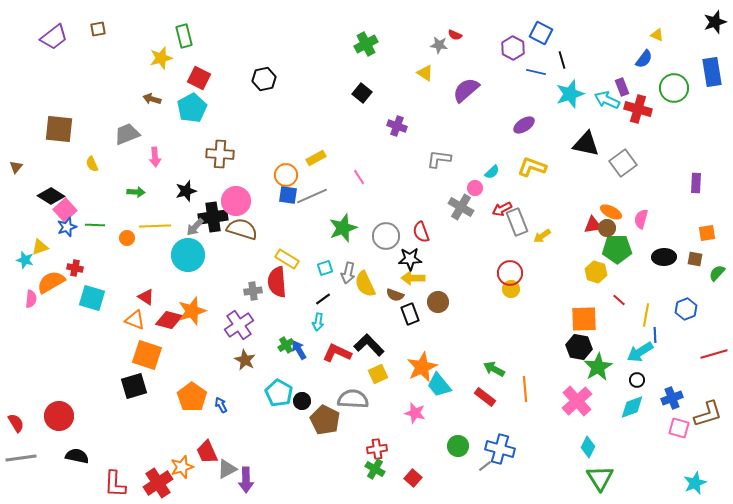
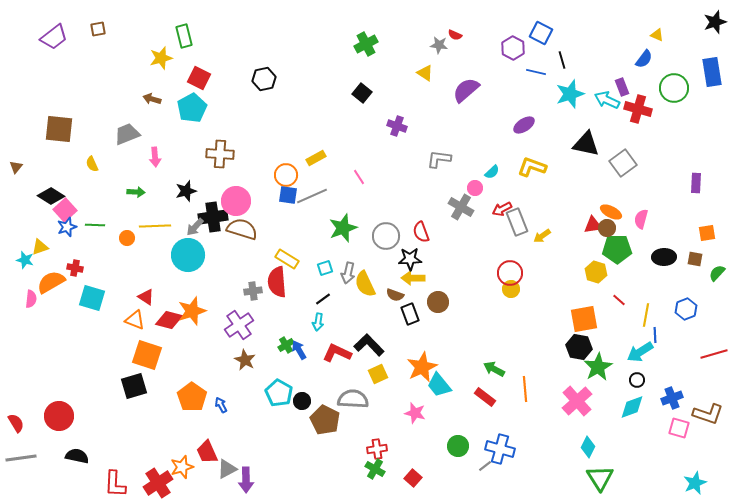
orange square at (584, 319): rotated 8 degrees counterclockwise
brown L-shape at (708, 414): rotated 36 degrees clockwise
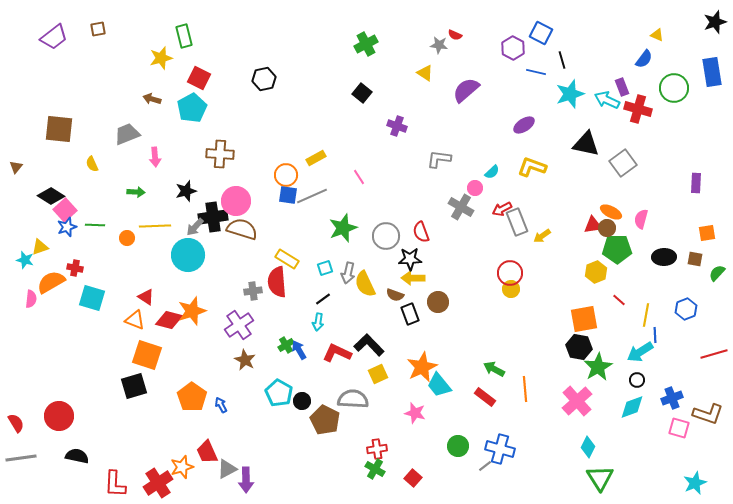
yellow hexagon at (596, 272): rotated 20 degrees clockwise
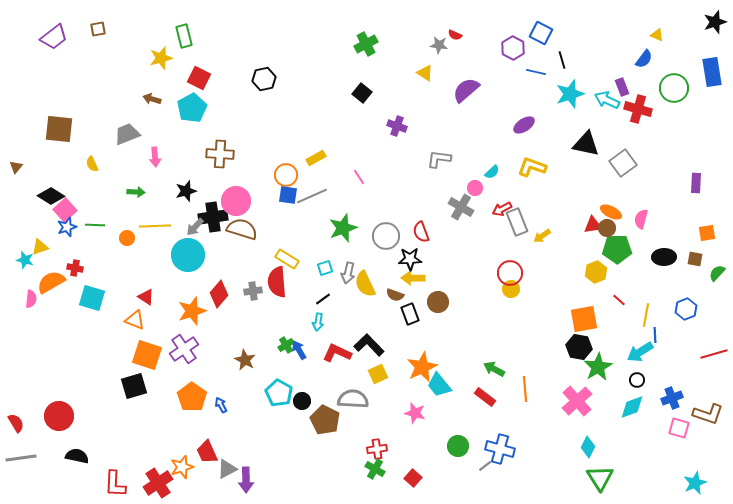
red diamond at (169, 320): moved 50 px right, 26 px up; rotated 64 degrees counterclockwise
purple cross at (239, 325): moved 55 px left, 24 px down
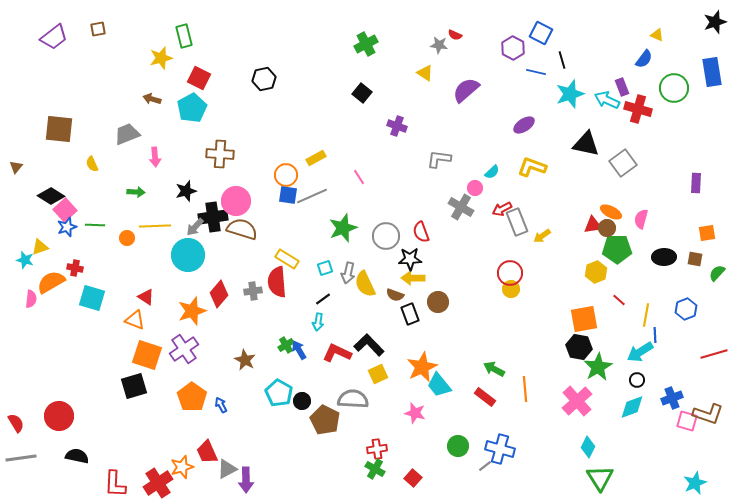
pink square at (679, 428): moved 8 px right, 7 px up
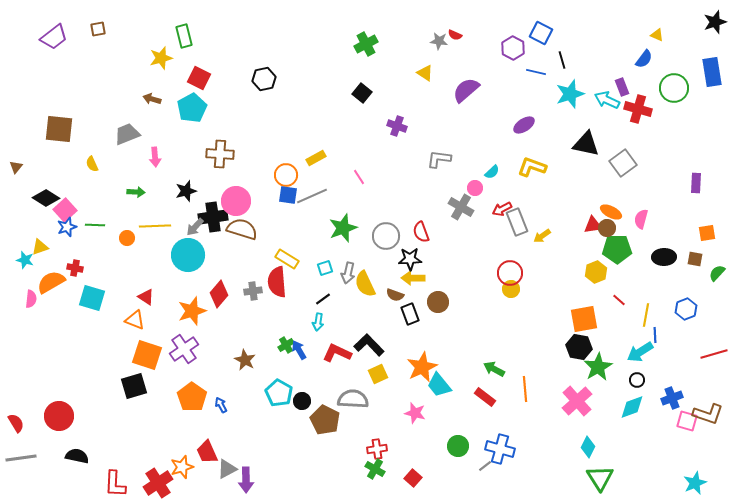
gray star at (439, 45): moved 4 px up
black diamond at (51, 196): moved 5 px left, 2 px down
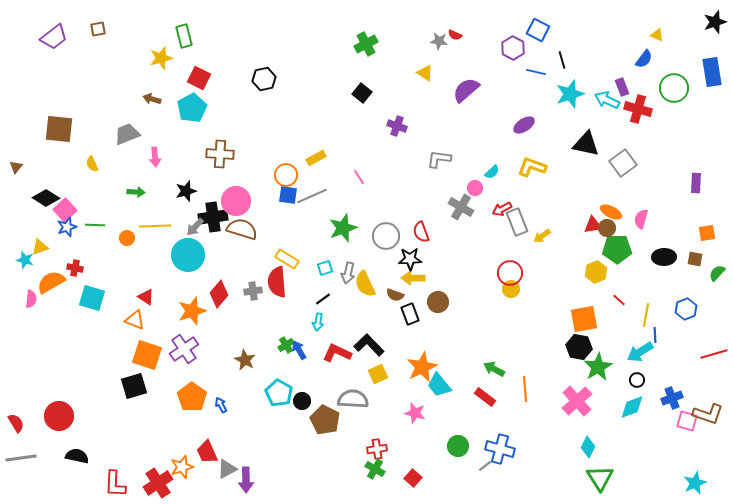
blue square at (541, 33): moved 3 px left, 3 px up
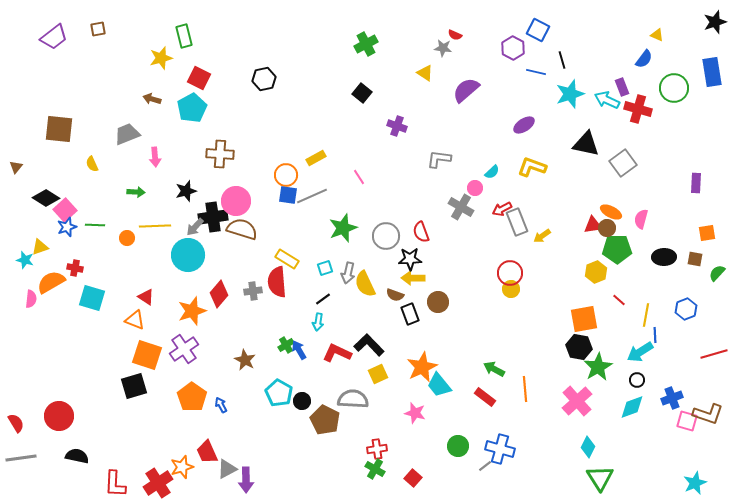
gray star at (439, 41): moved 4 px right, 7 px down
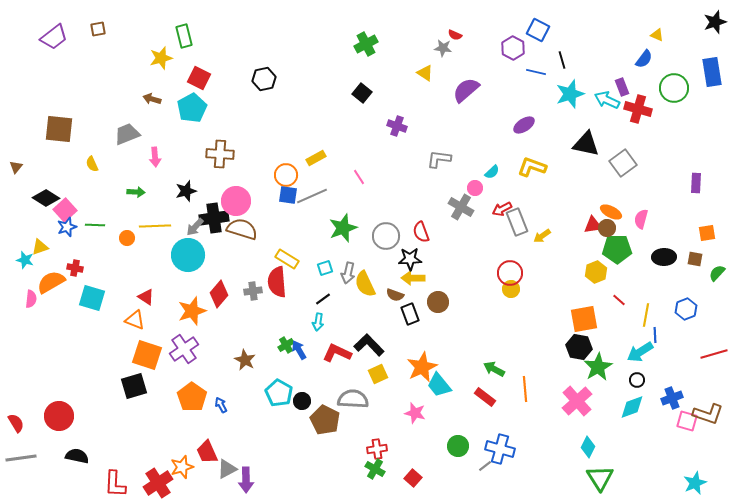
black cross at (213, 217): moved 1 px right, 1 px down
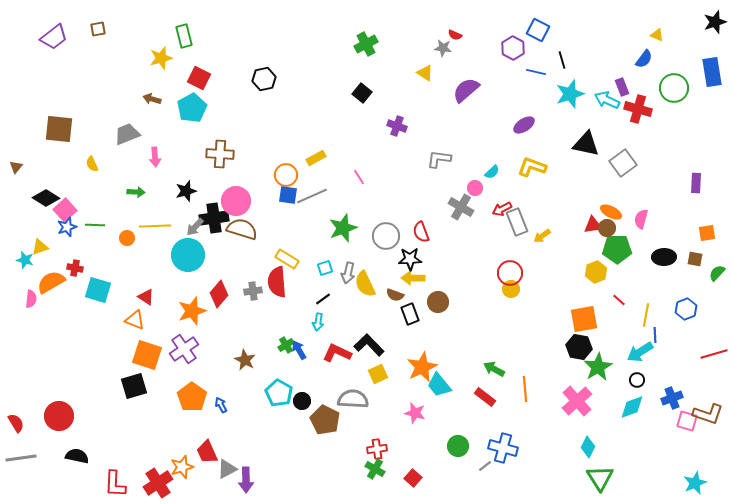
cyan square at (92, 298): moved 6 px right, 8 px up
blue cross at (500, 449): moved 3 px right, 1 px up
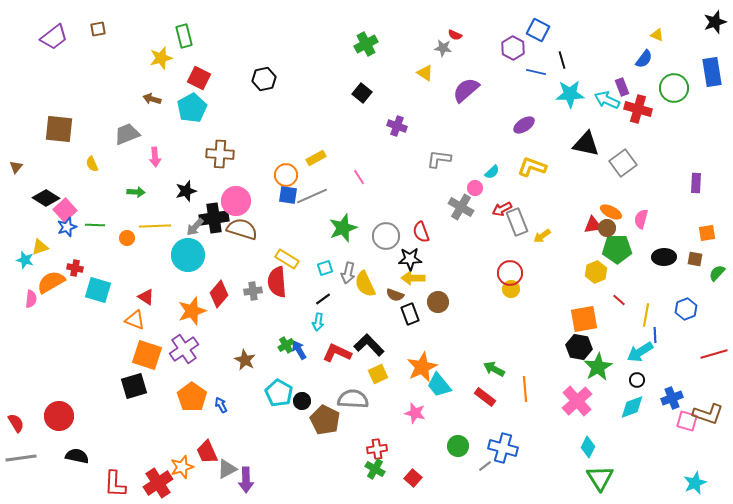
cyan star at (570, 94): rotated 16 degrees clockwise
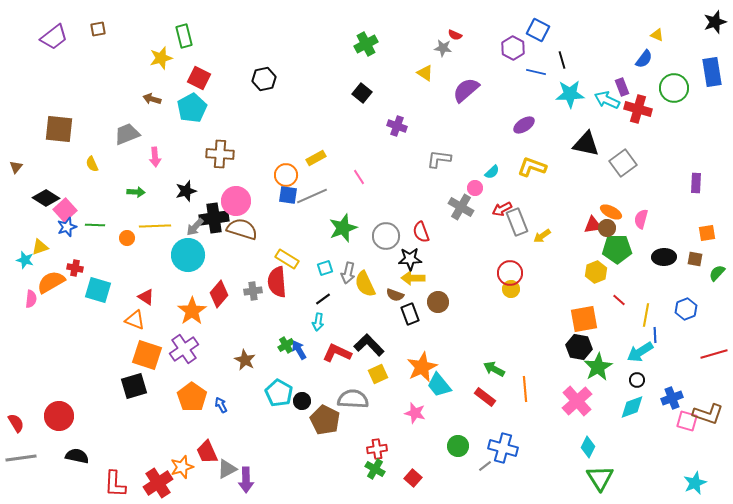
orange star at (192, 311): rotated 16 degrees counterclockwise
